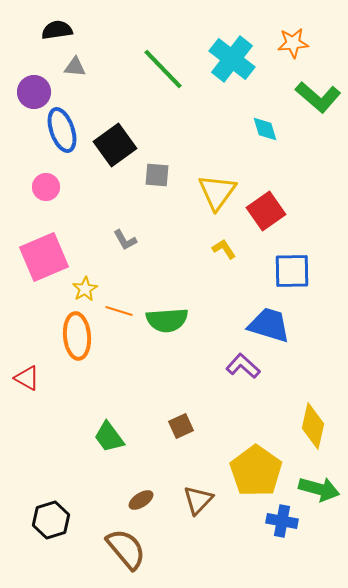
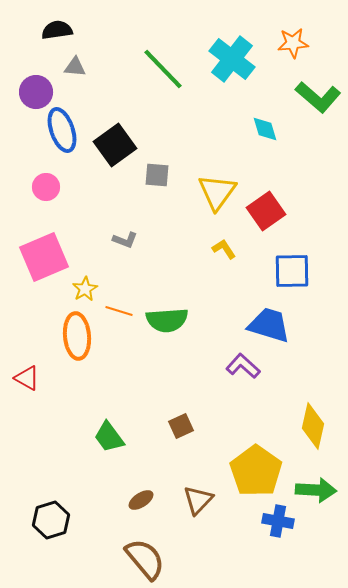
purple circle: moved 2 px right
gray L-shape: rotated 40 degrees counterclockwise
green arrow: moved 3 px left, 1 px down; rotated 12 degrees counterclockwise
blue cross: moved 4 px left
brown semicircle: moved 19 px right, 10 px down
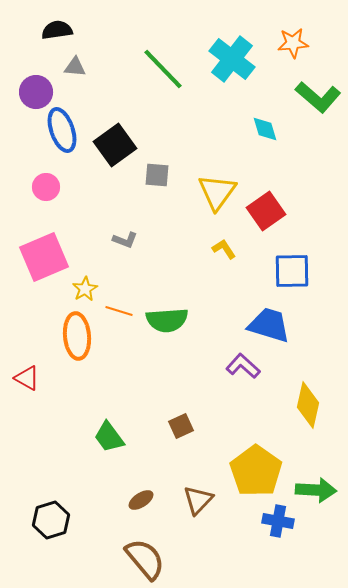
yellow diamond: moved 5 px left, 21 px up
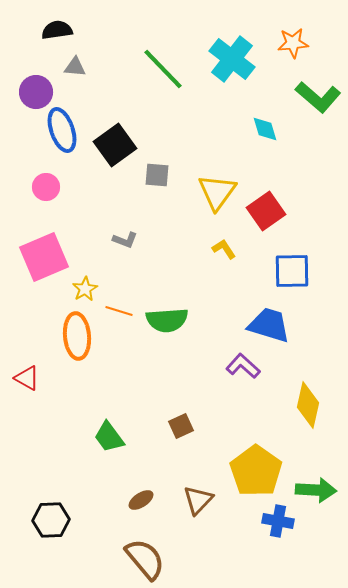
black hexagon: rotated 15 degrees clockwise
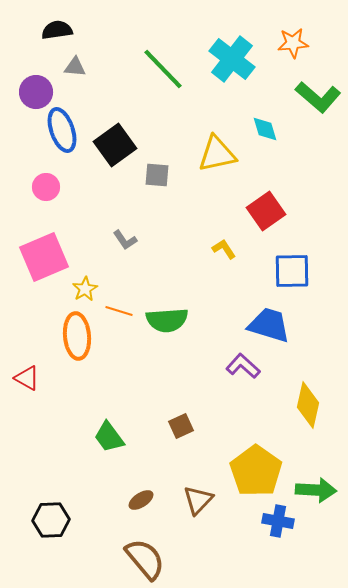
yellow triangle: moved 38 px up; rotated 42 degrees clockwise
gray L-shape: rotated 35 degrees clockwise
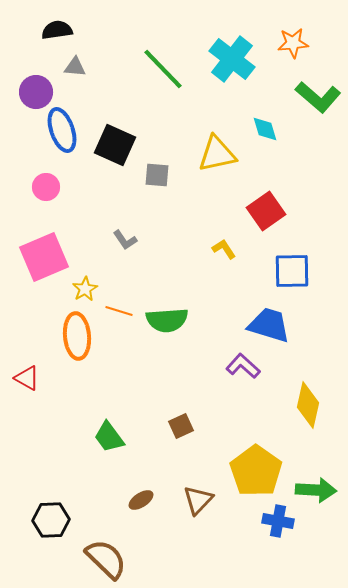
black square: rotated 30 degrees counterclockwise
brown semicircle: moved 39 px left; rotated 6 degrees counterclockwise
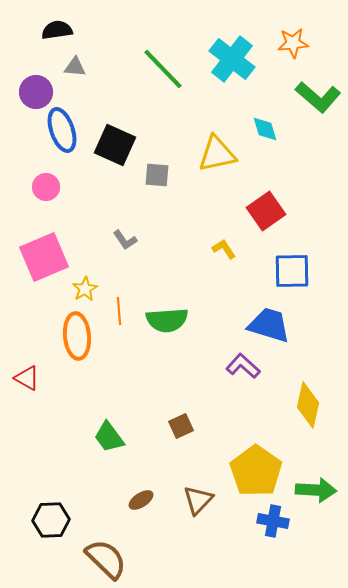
orange line: rotated 68 degrees clockwise
blue cross: moved 5 px left
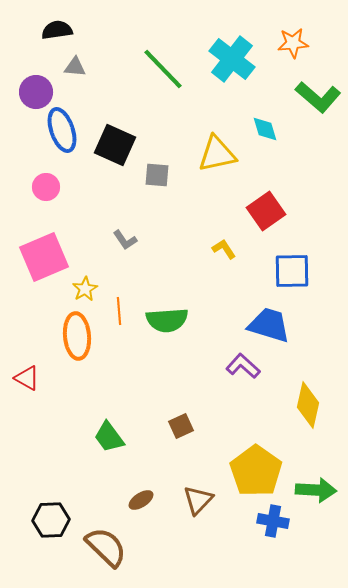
brown semicircle: moved 12 px up
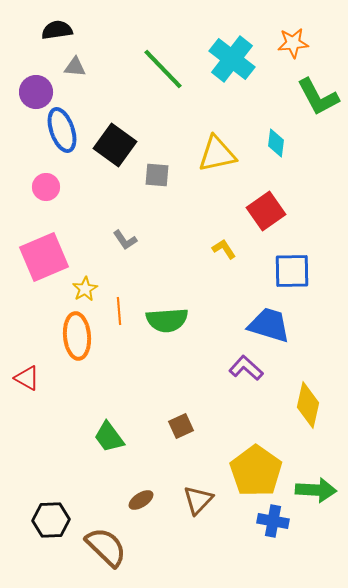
green L-shape: rotated 21 degrees clockwise
cyan diamond: moved 11 px right, 14 px down; rotated 24 degrees clockwise
black square: rotated 12 degrees clockwise
purple L-shape: moved 3 px right, 2 px down
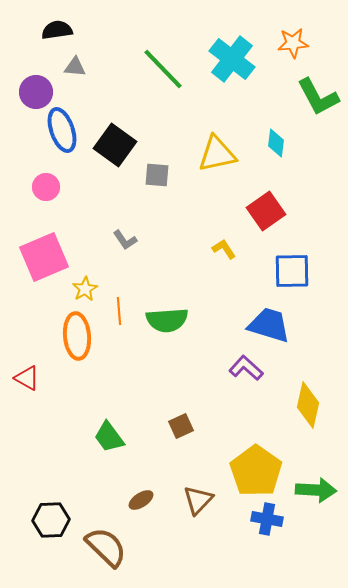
blue cross: moved 6 px left, 2 px up
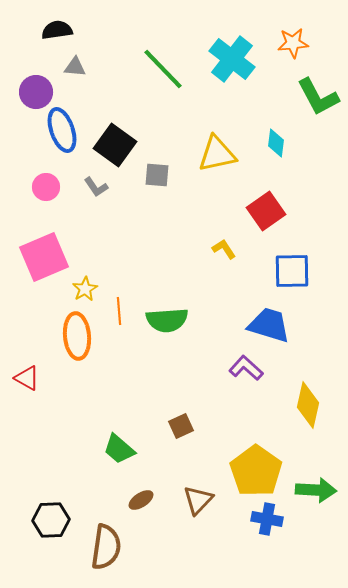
gray L-shape: moved 29 px left, 53 px up
green trapezoid: moved 10 px right, 12 px down; rotated 12 degrees counterclockwise
brown semicircle: rotated 54 degrees clockwise
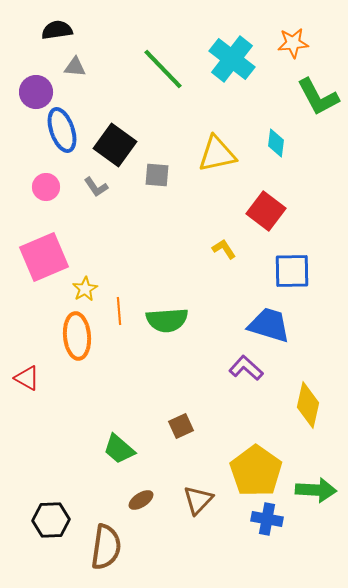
red square: rotated 18 degrees counterclockwise
